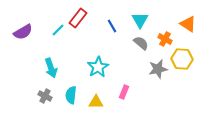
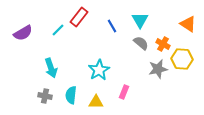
red rectangle: moved 1 px right, 1 px up
purple semicircle: moved 1 px down
orange cross: moved 2 px left, 5 px down
cyan star: moved 1 px right, 3 px down
gray cross: rotated 16 degrees counterclockwise
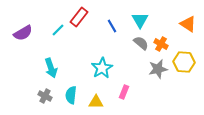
orange cross: moved 2 px left
yellow hexagon: moved 2 px right, 3 px down
cyan star: moved 3 px right, 2 px up
gray cross: rotated 16 degrees clockwise
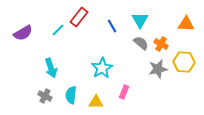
orange triangle: moved 2 px left; rotated 30 degrees counterclockwise
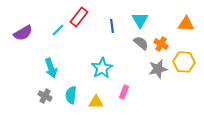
blue line: rotated 24 degrees clockwise
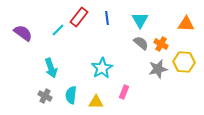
blue line: moved 5 px left, 8 px up
purple semicircle: rotated 114 degrees counterclockwise
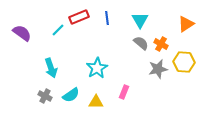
red rectangle: rotated 30 degrees clockwise
orange triangle: rotated 36 degrees counterclockwise
purple semicircle: moved 1 px left
cyan star: moved 5 px left
cyan semicircle: rotated 132 degrees counterclockwise
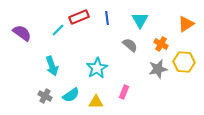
gray semicircle: moved 11 px left, 2 px down
cyan arrow: moved 1 px right, 2 px up
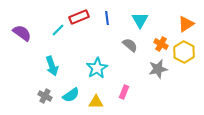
yellow hexagon: moved 10 px up; rotated 25 degrees clockwise
